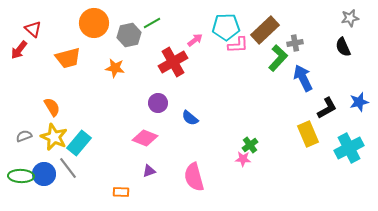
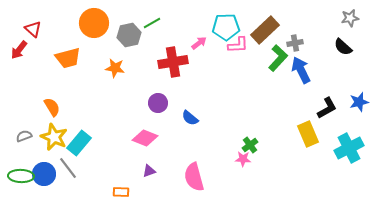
pink arrow: moved 4 px right, 3 px down
black semicircle: rotated 24 degrees counterclockwise
red cross: rotated 20 degrees clockwise
blue arrow: moved 2 px left, 8 px up
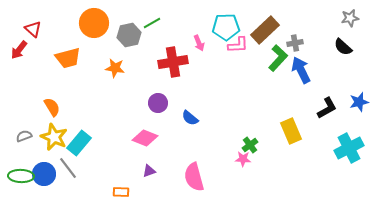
pink arrow: rotated 105 degrees clockwise
yellow rectangle: moved 17 px left, 3 px up
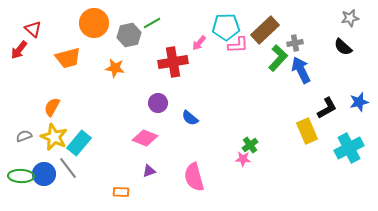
pink arrow: rotated 63 degrees clockwise
orange semicircle: rotated 120 degrees counterclockwise
yellow rectangle: moved 16 px right
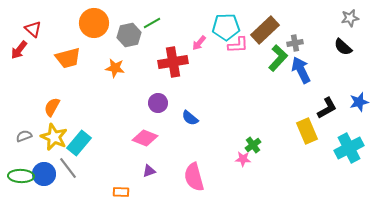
green cross: moved 3 px right
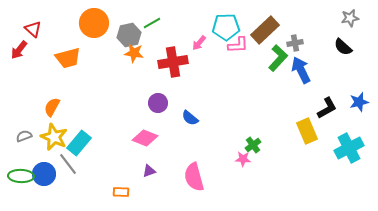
orange star: moved 19 px right, 15 px up
gray line: moved 4 px up
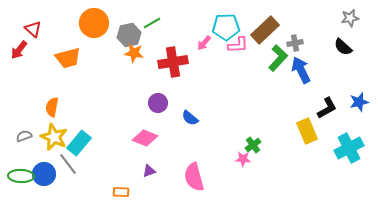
pink arrow: moved 5 px right
orange semicircle: rotated 18 degrees counterclockwise
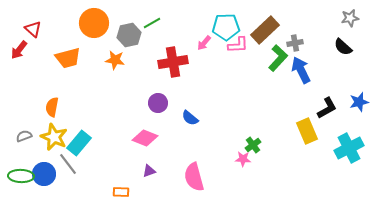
orange star: moved 19 px left, 7 px down
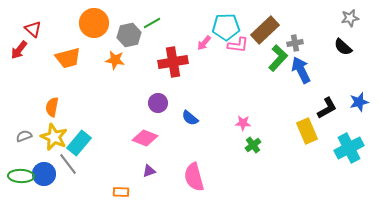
pink L-shape: rotated 10 degrees clockwise
pink star: moved 36 px up
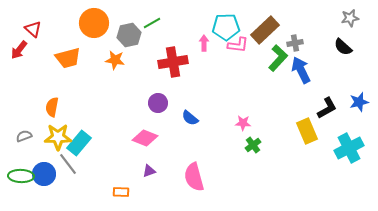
pink arrow: rotated 140 degrees clockwise
yellow star: moved 4 px right; rotated 24 degrees counterclockwise
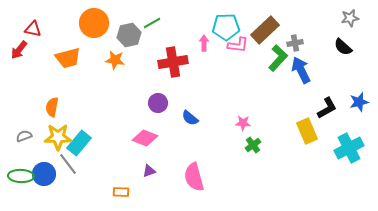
red triangle: rotated 30 degrees counterclockwise
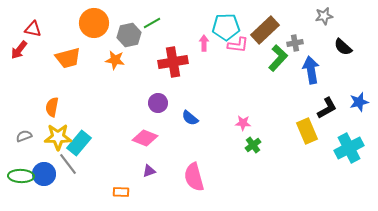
gray star: moved 26 px left, 2 px up
blue arrow: moved 10 px right; rotated 16 degrees clockwise
